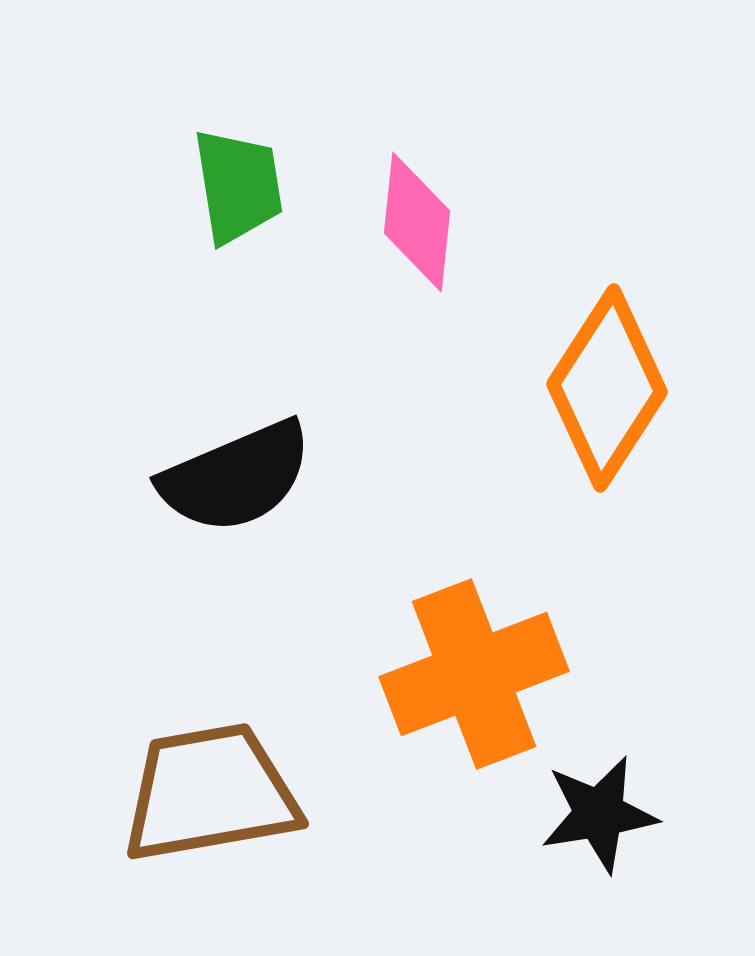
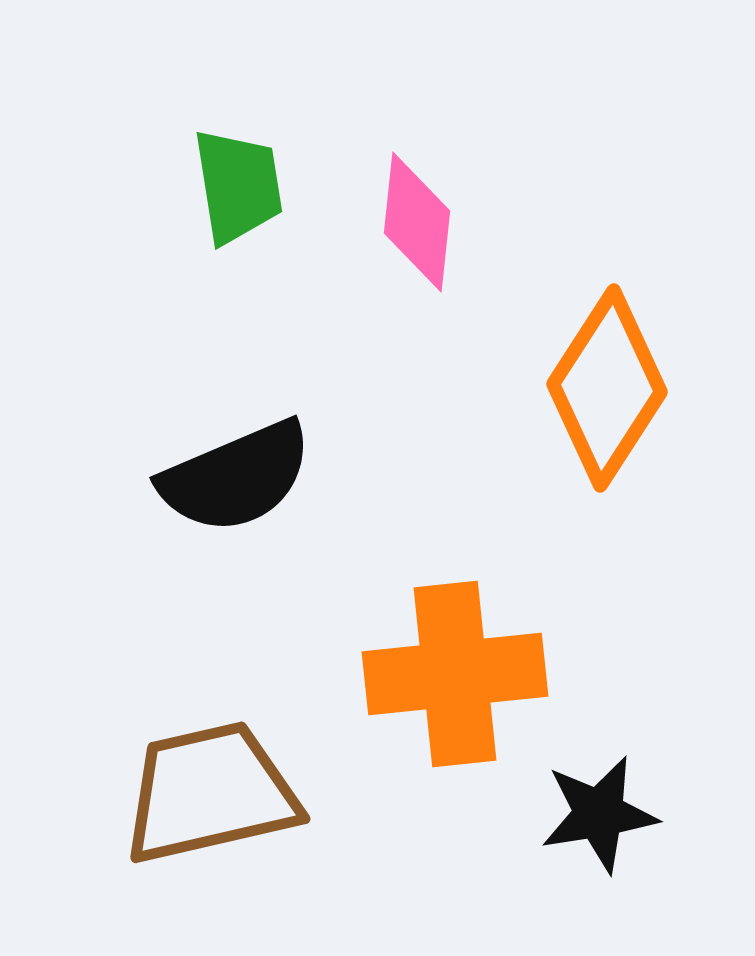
orange cross: moved 19 px left; rotated 15 degrees clockwise
brown trapezoid: rotated 3 degrees counterclockwise
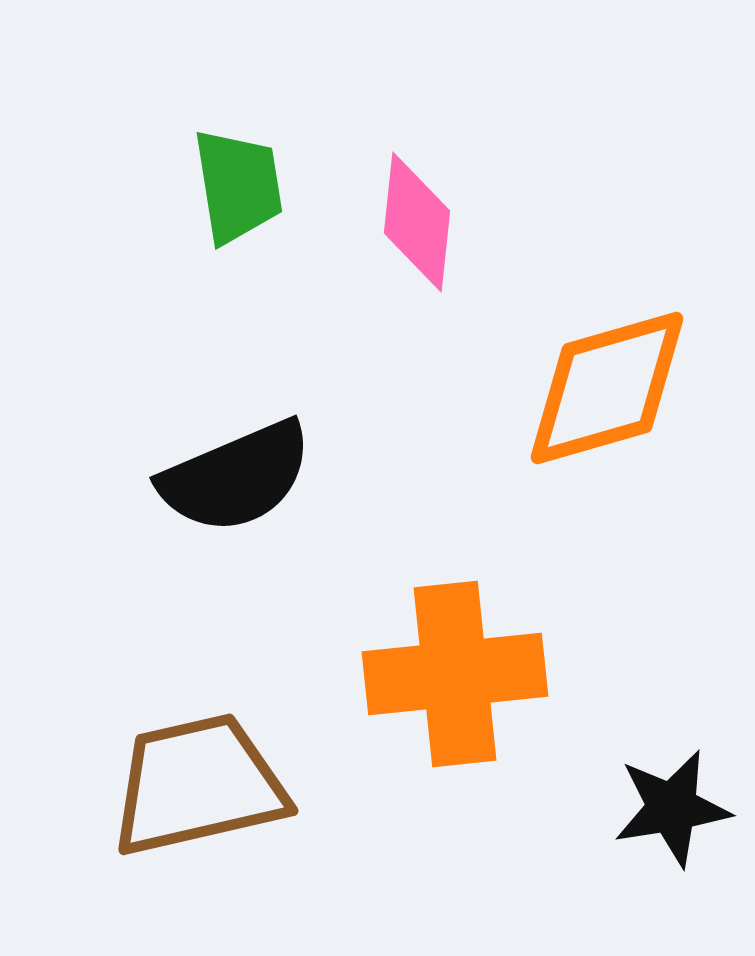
orange diamond: rotated 41 degrees clockwise
brown trapezoid: moved 12 px left, 8 px up
black star: moved 73 px right, 6 px up
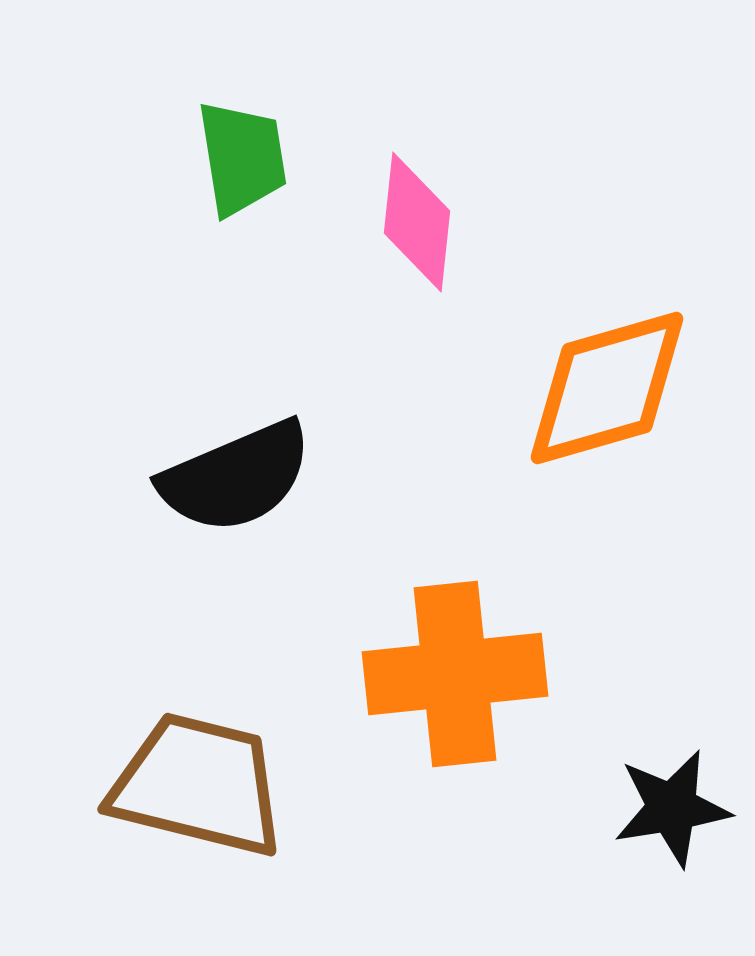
green trapezoid: moved 4 px right, 28 px up
brown trapezoid: rotated 27 degrees clockwise
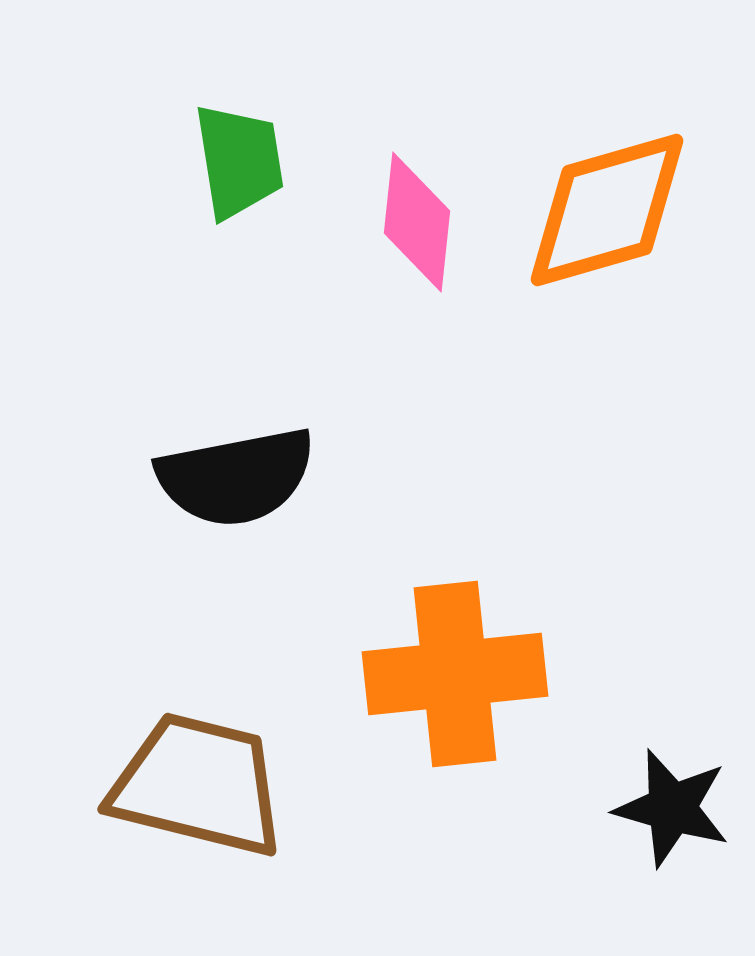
green trapezoid: moved 3 px left, 3 px down
orange diamond: moved 178 px up
black semicircle: rotated 12 degrees clockwise
black star: rotated 25 degrees clockwise
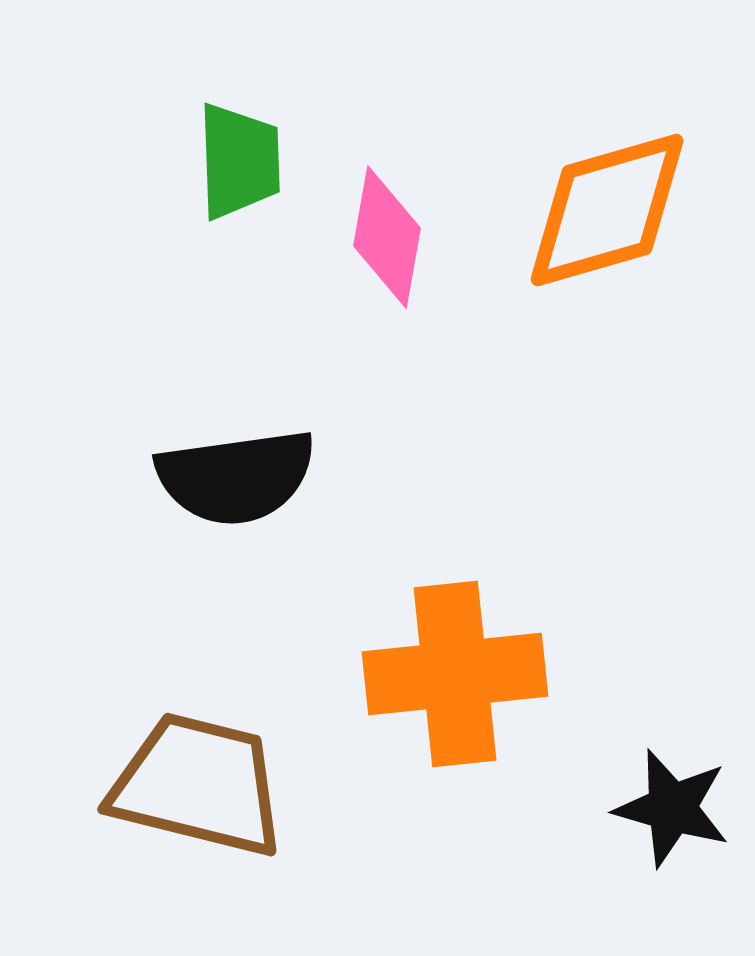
green trapezoid: rotated 7 degrees clockwise
pink diamond: moved 30 px left, 15 px down; rotated 4 degrees clockwise
black semicircle: rotated 3 degrees clockwise
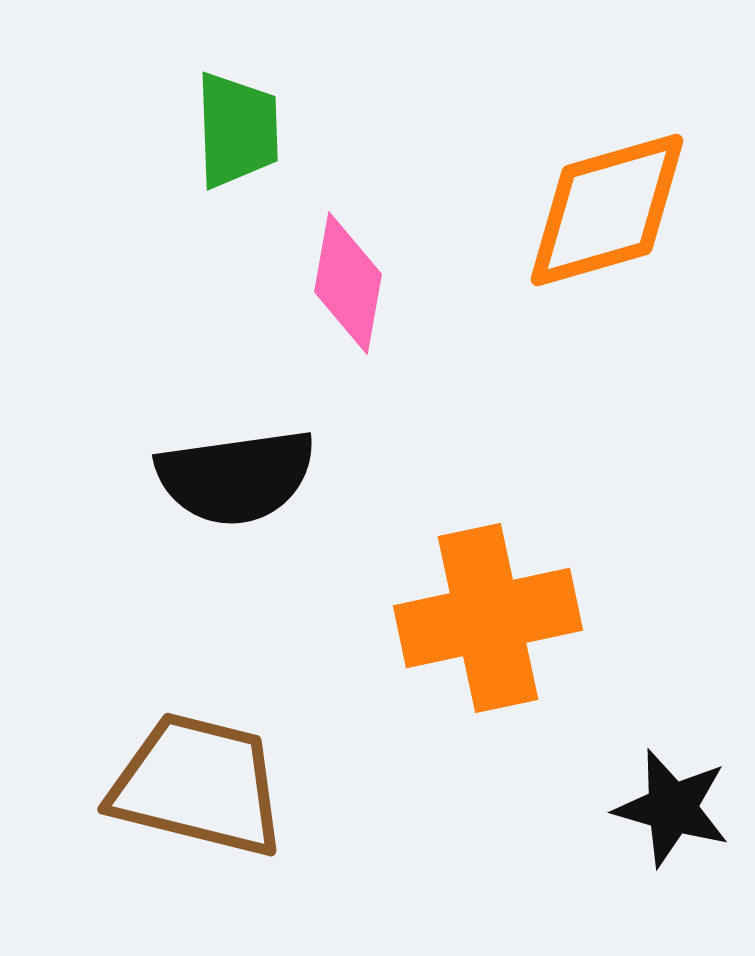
green trapezoid: moved 2 px left, 31 px up
pink diamond: moved 39 px left, 46 px down
orange cross: moved 33 px right, 56 px up; rotated 6 degrees counterclockwise
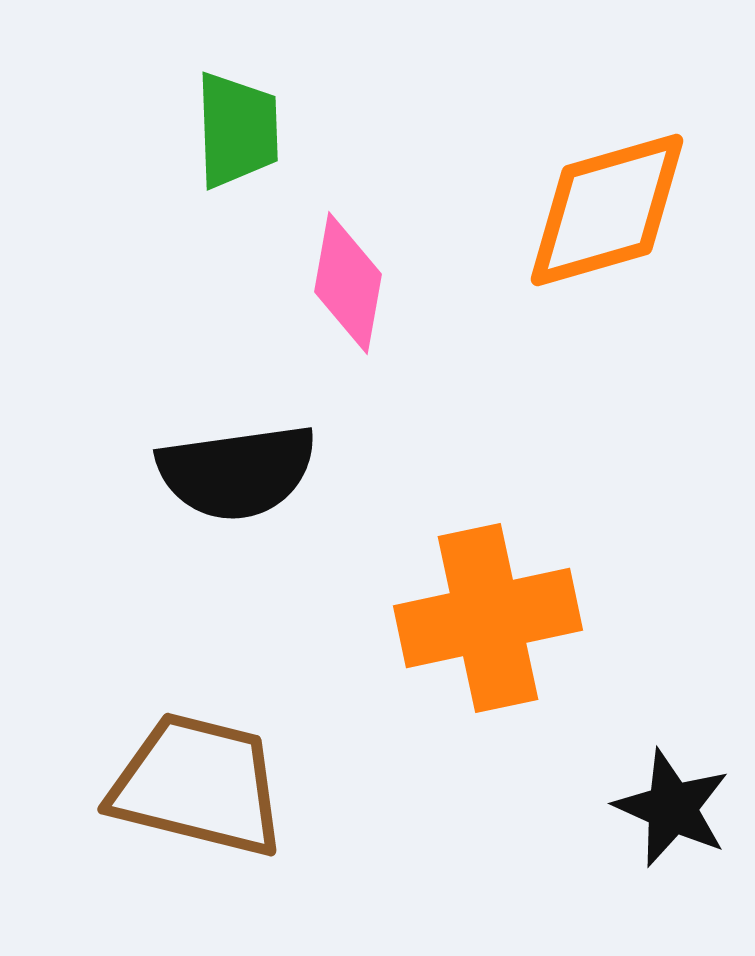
black semicircle: moved 1 px right, 5 px up
black star: rotated 8 degrees clockwise
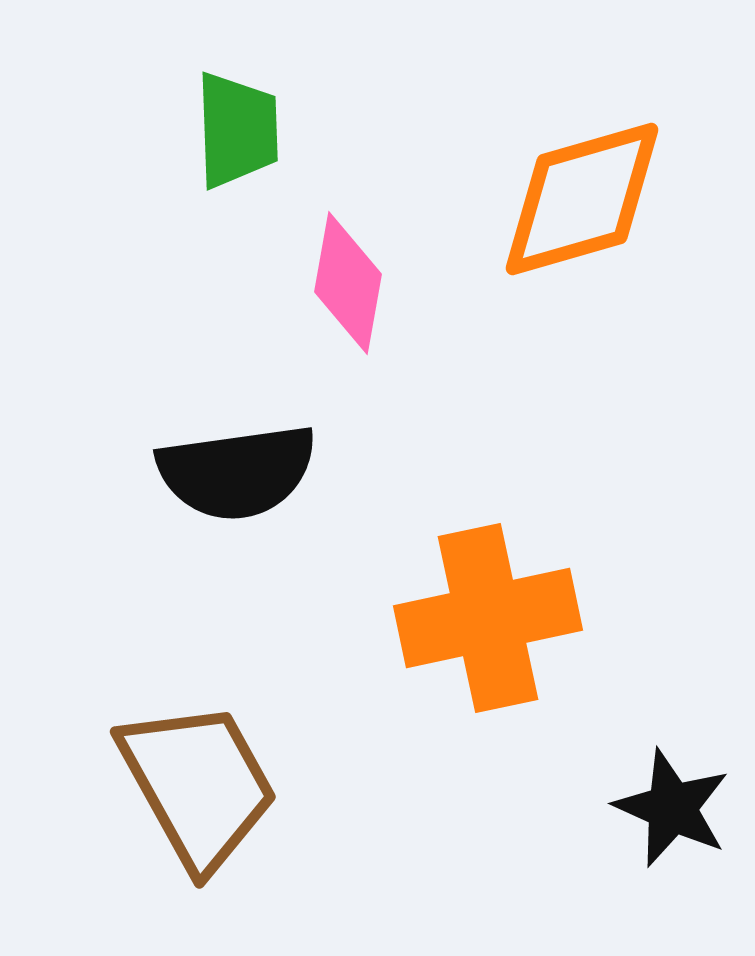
orange diamond: moved 25 px left, 11 px up
brown trapezoid: rotated 47 degrees clockwise
